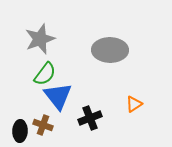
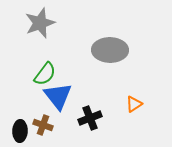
gray star: moved 16 px up
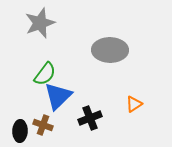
blue triangle: rotated 24 degrees clockwise
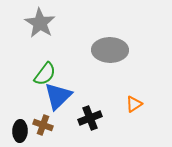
gray star: rotated 20 degrees counterclockwise
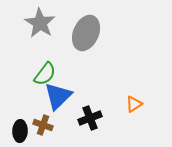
gray ellipse: moved 24 px left, 17 px up; rotated 68 degrees counterclockwise
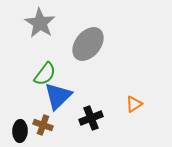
gray ellipse: moved 2 px right, 11 px down; rotated 16 degrees clockwise
black cross: moved 1 px right
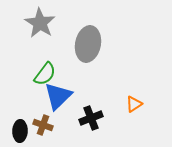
gray ellipse: rotated 28 degrees counterclockwise
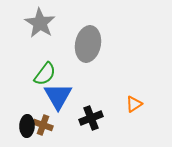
blue triangle: rotated 16 degrees counterclockwise
black ellipse: moved 7 px right, 5 px up
